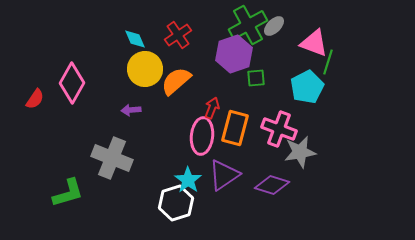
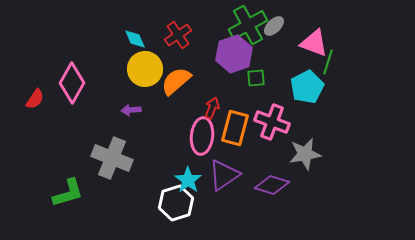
pink cross: moved 7 px left, 7 px up
gray star: moved 5 px right, 2 px down
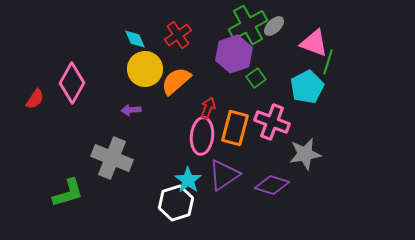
green square: rotated 30 degrees counterclockwise
red arrow: moved 4 px left
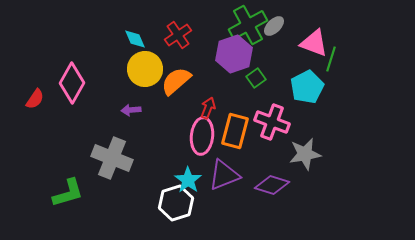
green line: moved 3 px right, 3 px up
orange rectangle: moved 3 px down
purple triangle: rotated 12 degrees clockwise
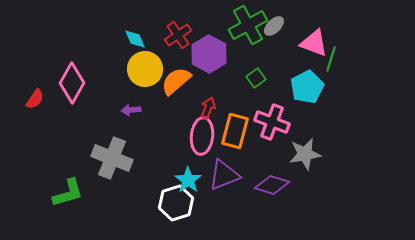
purple hexagon: moved 25 px left; rotated 12 degrees counterclockwise
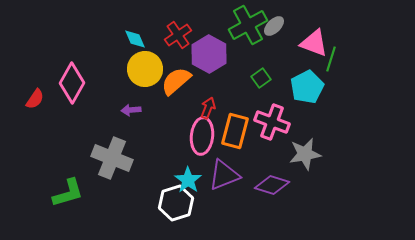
green square: moved 5 px right
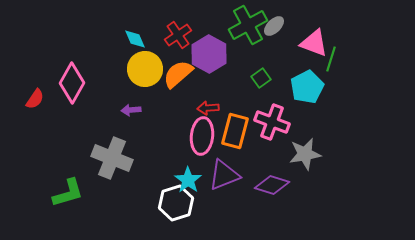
orange semicircle: moved 2 px right, 7 px up
red arrow: rotated 115 degrees counterclockwise
